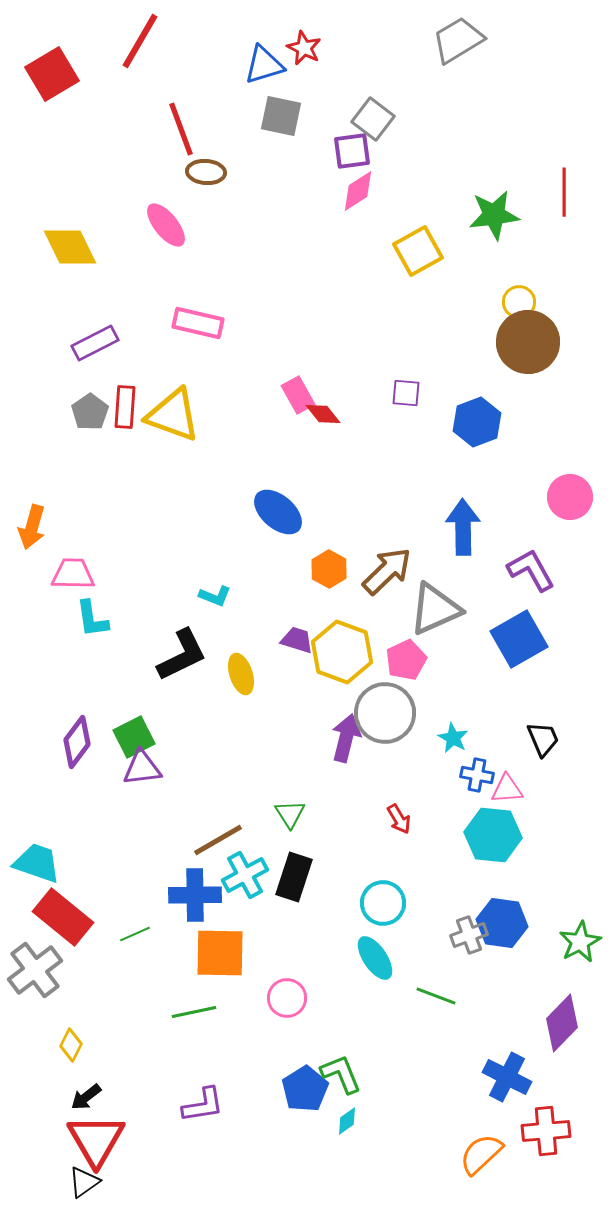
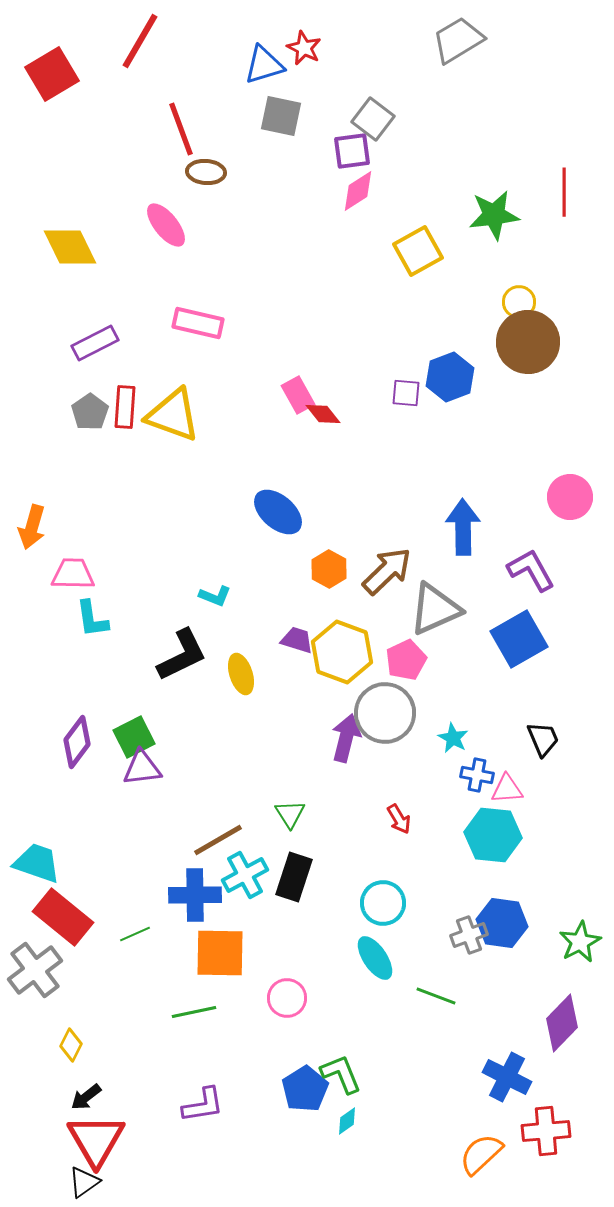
blue hexagon at (477, 422): moved 27 px left, 45 px up
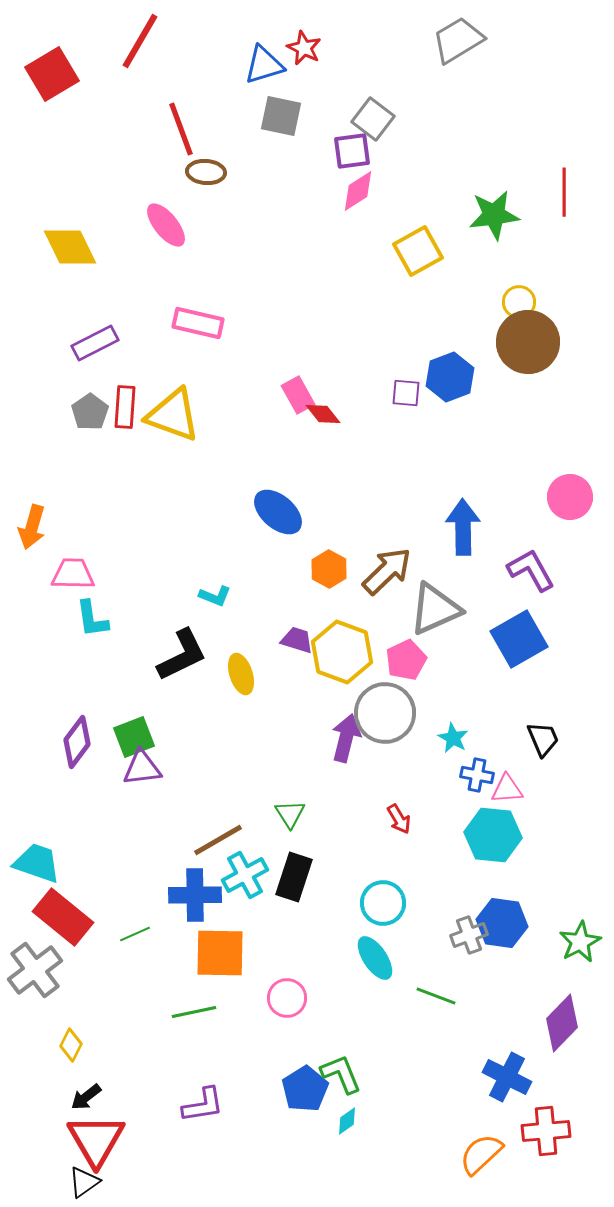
green square at (134, 737): rotated 6 degrees clockwise
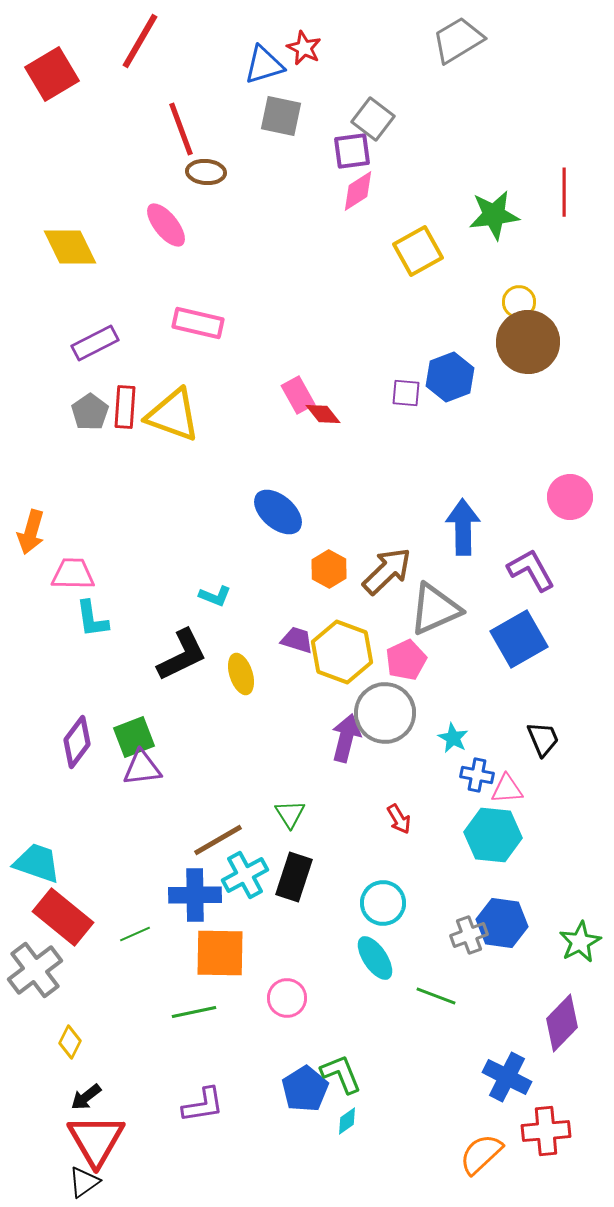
orange arrow at (32, 527): moved 1 px left, 5 px down
yellow diamond at (71, 1045): moved 1 px left, 3 px up
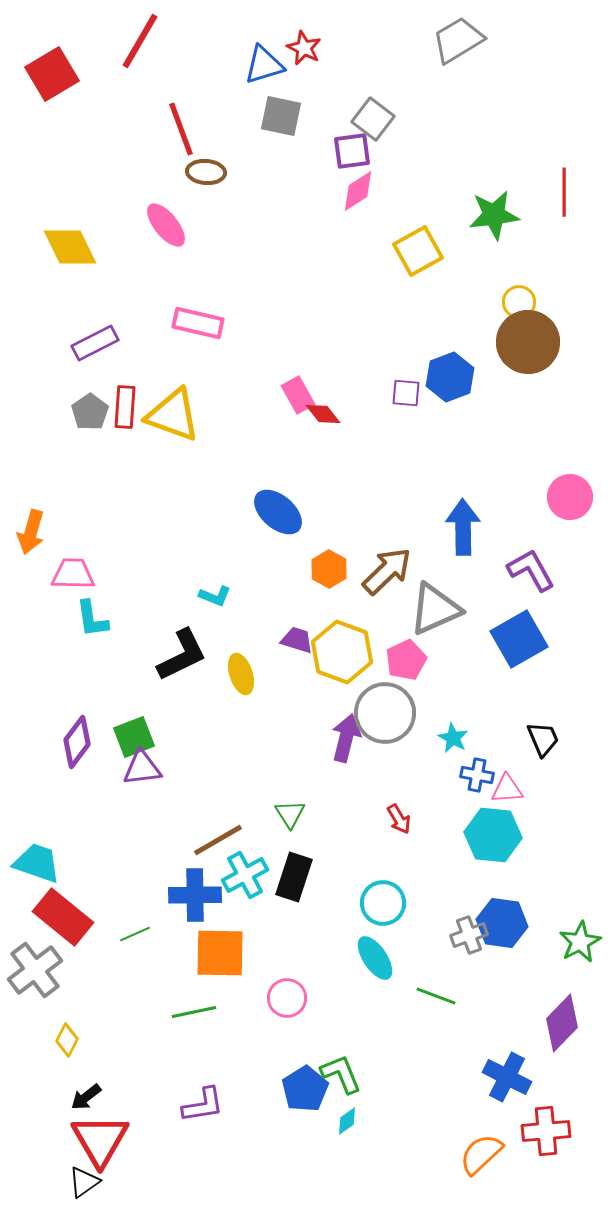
yellow diamond at (70, 1042): moved 3 px left, 2 px up
red triangle at (96, 1140): moved 4 px right
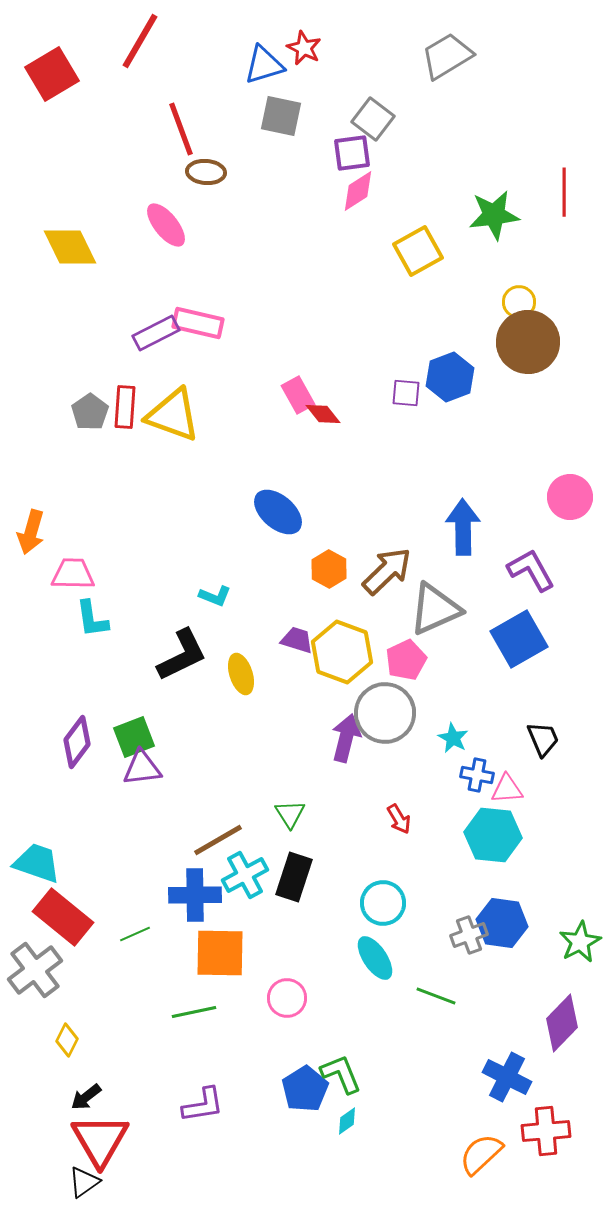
gray trapezoid at (458, 40): moved 11 px left, 16 px down
purple square at (352, 151): moved 2 px down
purple rectangle at (95, 343): moved 61 px right, 10 px up
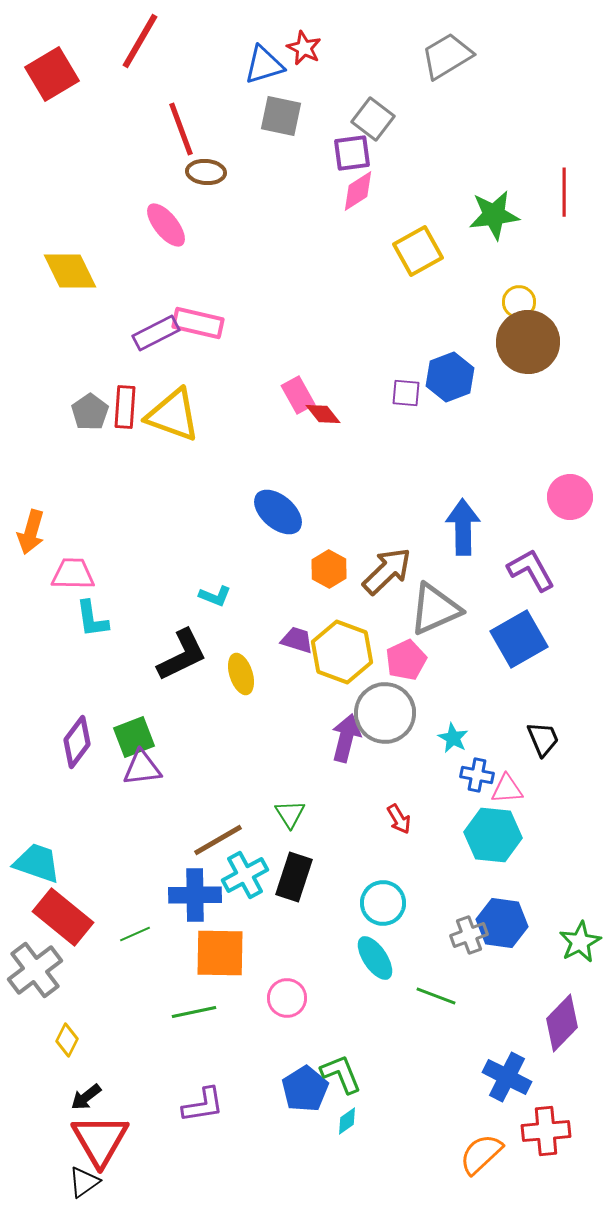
yellow diamond at (70, 247): moved 24 px down
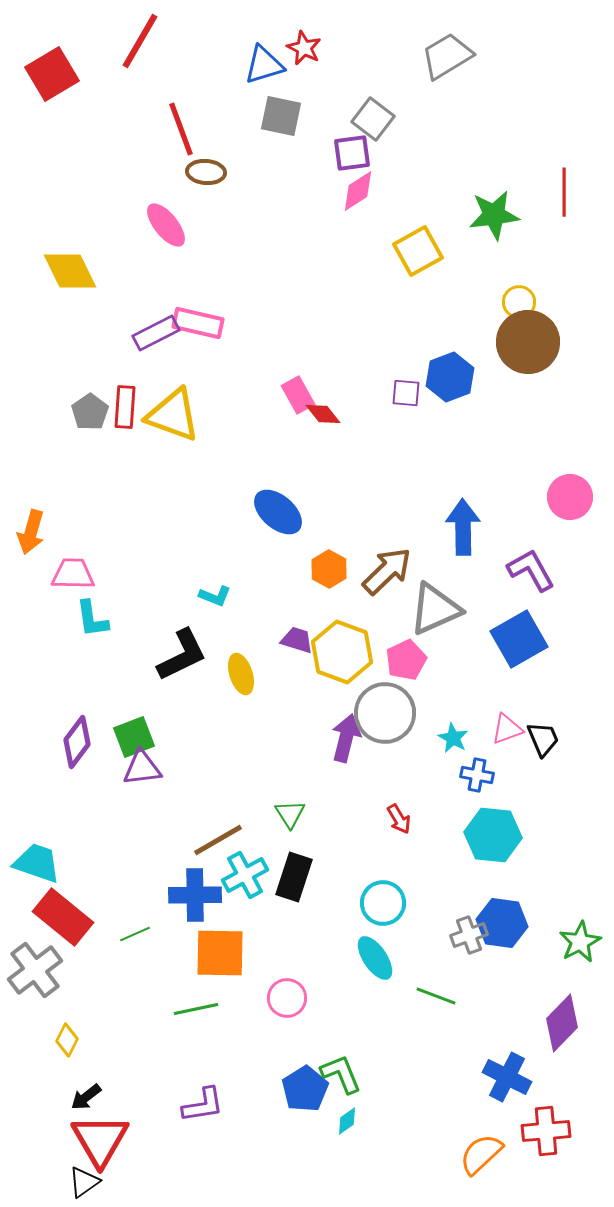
pink triangle at (507, 789): moved 60 px up; rotated 16 degrees counterclockwise
green line at (194, 1012): moved 2 px right, 3 px up
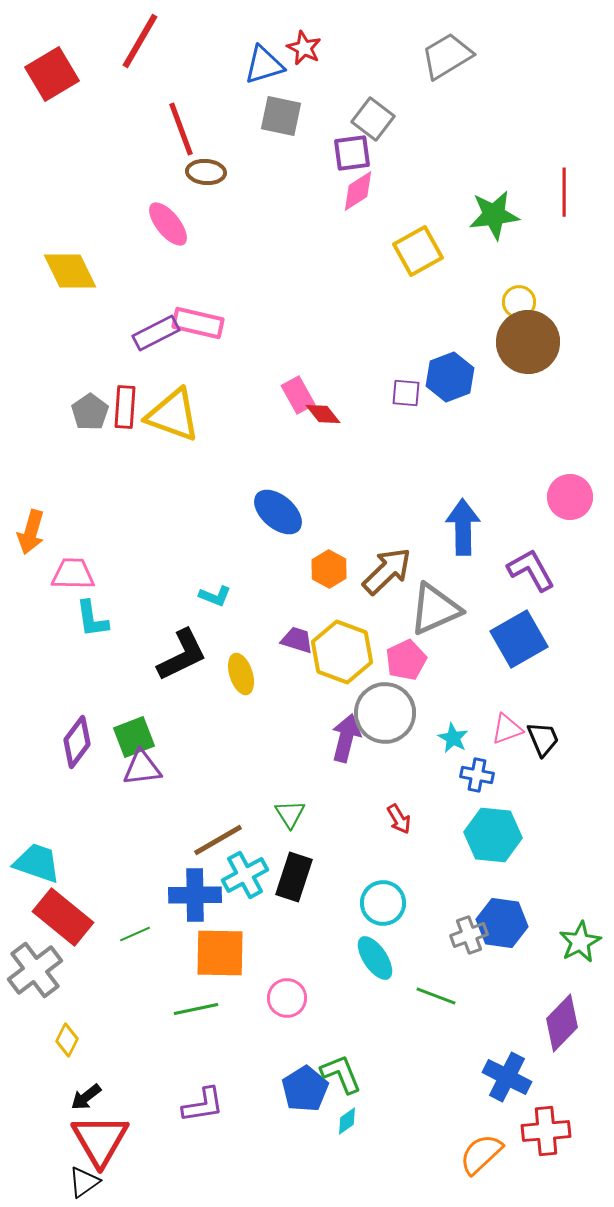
pink ellipse at (166, 225): moved 2 px right, 1 px up
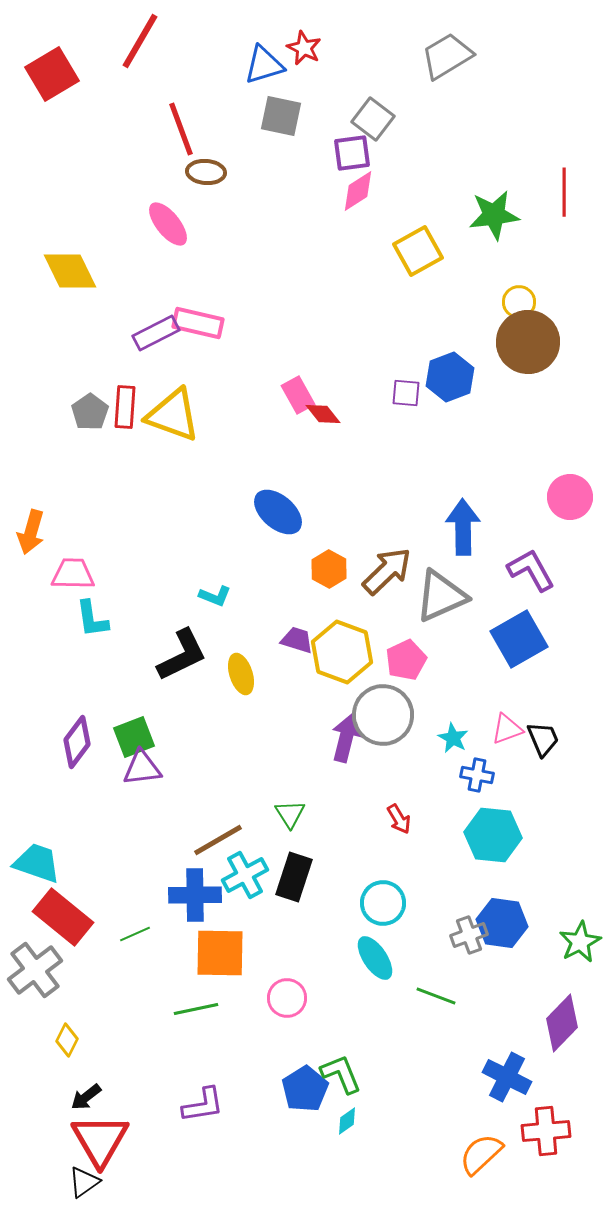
gray triangle at (435, 609): moved 6 px right, 13 px up
gray circle at (385, 713): moved 2 px left, 2 px down
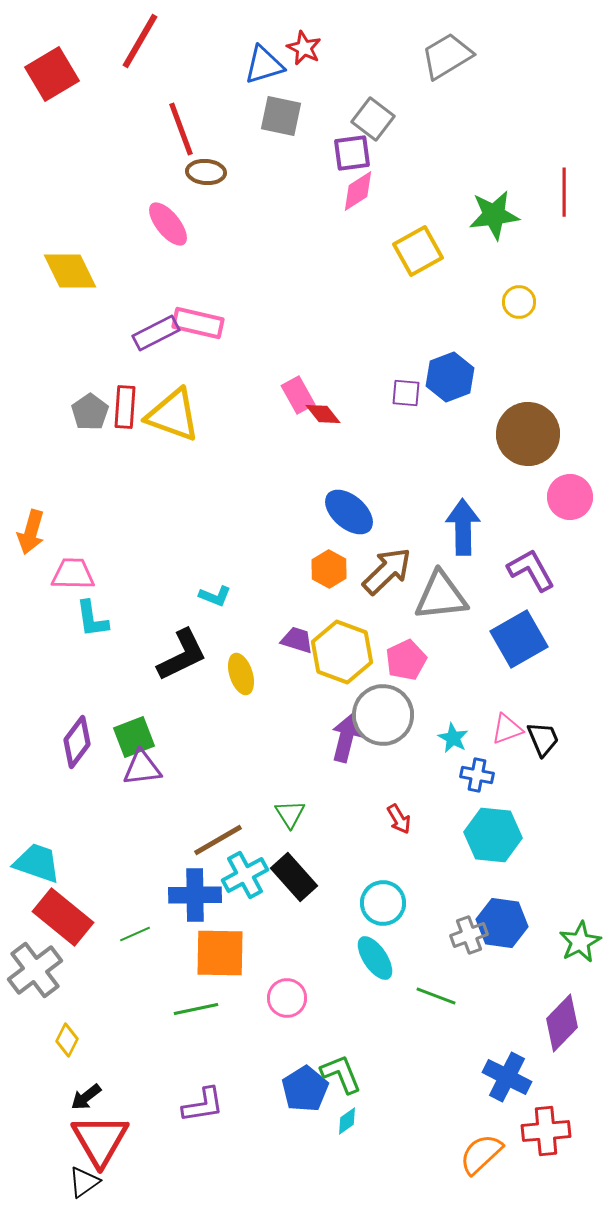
brown circle at (528, 342): moved 92 px down
blue ellipse at (278, 512): moved 71 px right
gray triangle at (441, 596): rotated 18 degrees clockwise
black rectangle at (294, 877): rotated 60 degrees counterclockwise
